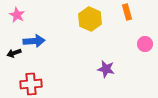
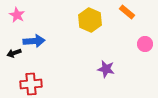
orange rectangle: rotated 35 degrees counterclockwise
yellow hexagon: moved 1 px down
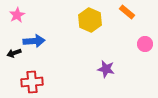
pink star: rotated 14 degrees clockwise
red cross: moved 1 px right, 2 px up
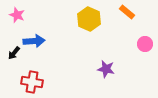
pink star: rotated 21 degrees counterclockwise
yellow hexagon: moved 1 px left, 1 px up
black arrow: rotated 32 degrees counterclockwise
red cross: rotated 15 degrees clockwise
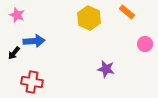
yellow hexagon: moved 1 px up
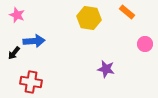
yellow hexagon: rotated 15 degrees counterclockwise
red cross: moved 1 px left
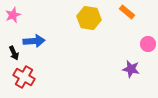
pink star: moved 4 px left; rotated 28 degrees clockwise
pink circle: moved 3 px right
black arrow: rotated 64 degrees counterclockwise
purple star: moved 25 px right
red cross: moved 7 px left, 5 px up; rotated 20 degrees clockwise
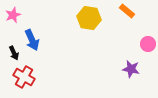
orange rectangle: moved 1 px up
blue arrow: moved 2 px left, 1 px up; rotated 70 degrees clockwise
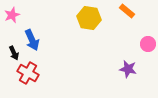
pink star: moved 1 px left
purple star: moved 3 px left
red cross: moved 4 px right, 4 px up
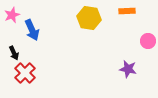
orange rectangle: rotated 42 degrees counterclockwise
blue arrow: moved 10 px up
pink circle: moved 3 px up
red cross: moved 3 px left; rotated 15 degrees clockwise
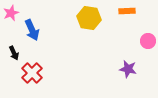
pink star: moved 1 px left, 2 px up
red cross: moved 7 px right
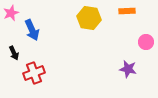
pink circle: moved 2 px left, 1 px down
red cross: moved 2 px right; rotated 25 degrees clockwise
